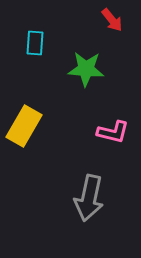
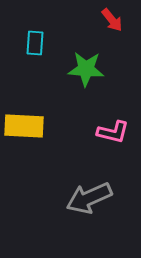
yellow rectangle: rotated 63 degrees clockwise
gray arrow: rotated 54 degrees clockwise
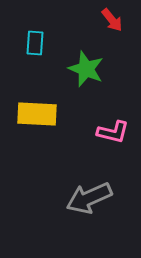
green star: rotated 18 degrees clockwise
yellow rectangle: moved 13 px right, 12 px up
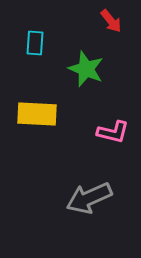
red arrow: moved 1 px left, 1 px down
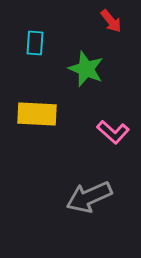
pink L-shape: rotated 28 degrees clockwise
gray arrow: moved 1 px up
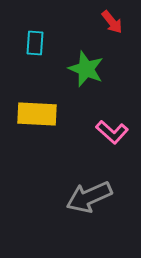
red arrow: moved 1 px right, 1 px down
pink L-shape: moved 1 px left
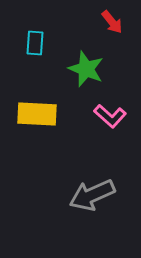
pink L-shape: moved 2 px left, 16 px up
gray arrow: moved 3 px right, 2 px up
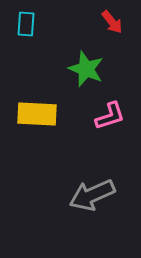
cyan rectangle: moved 9 px left, 19 px up
pink L-shape: rotated 60 degrees counterclockwise
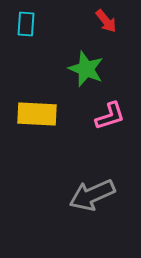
red arrow: moved 6 px left, 1 px up
